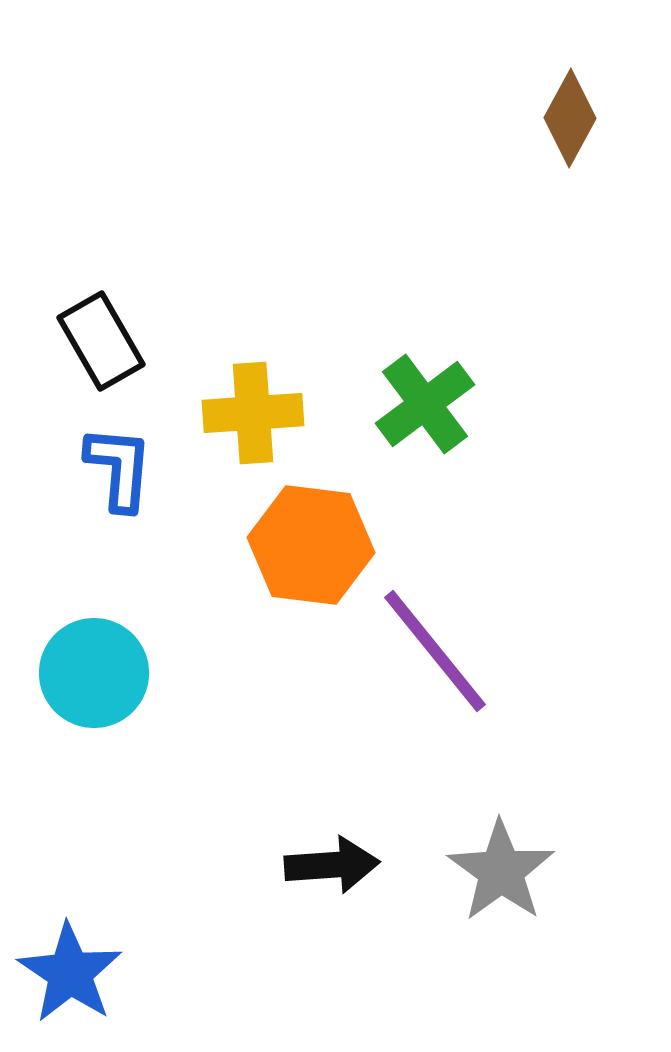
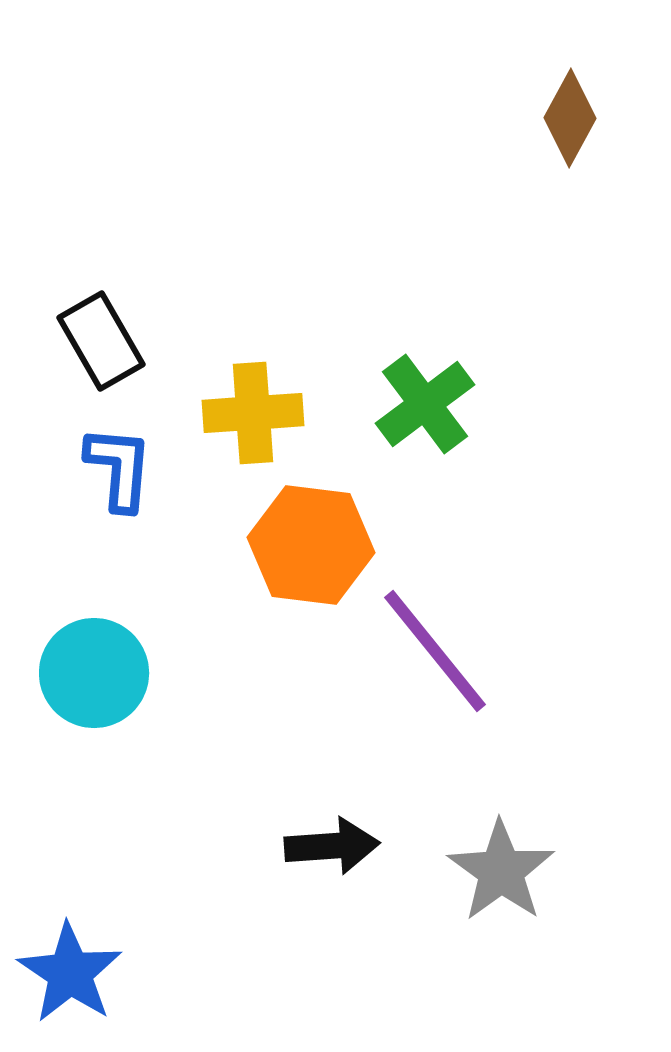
black arrow: moved 19 px up
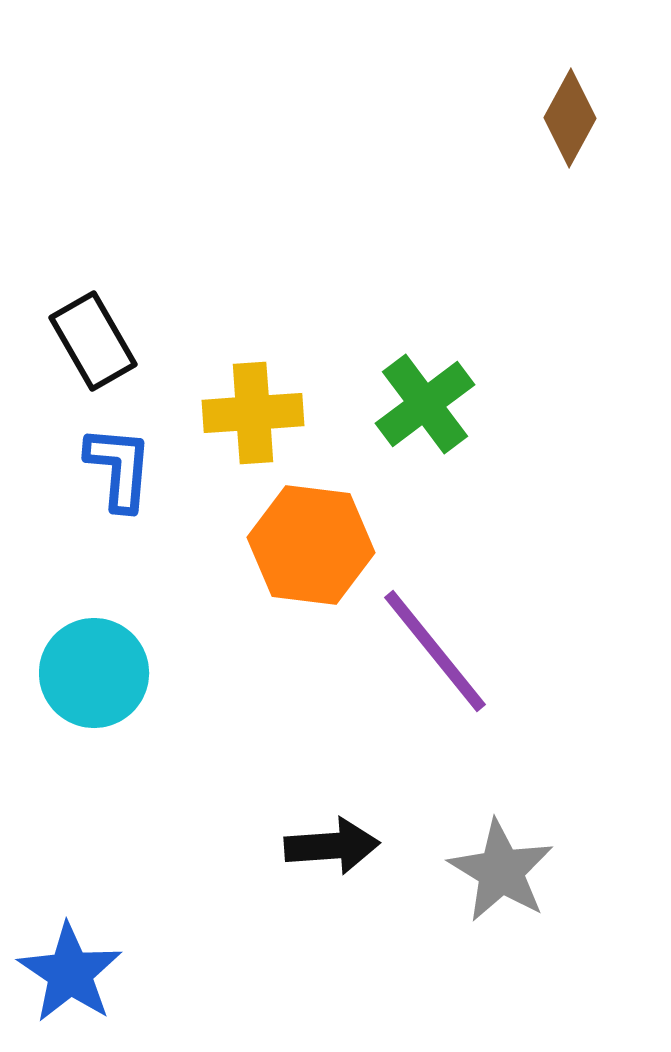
black rectangle: moved 8 px left
gray star: rotated 5 degrees counterclockwise
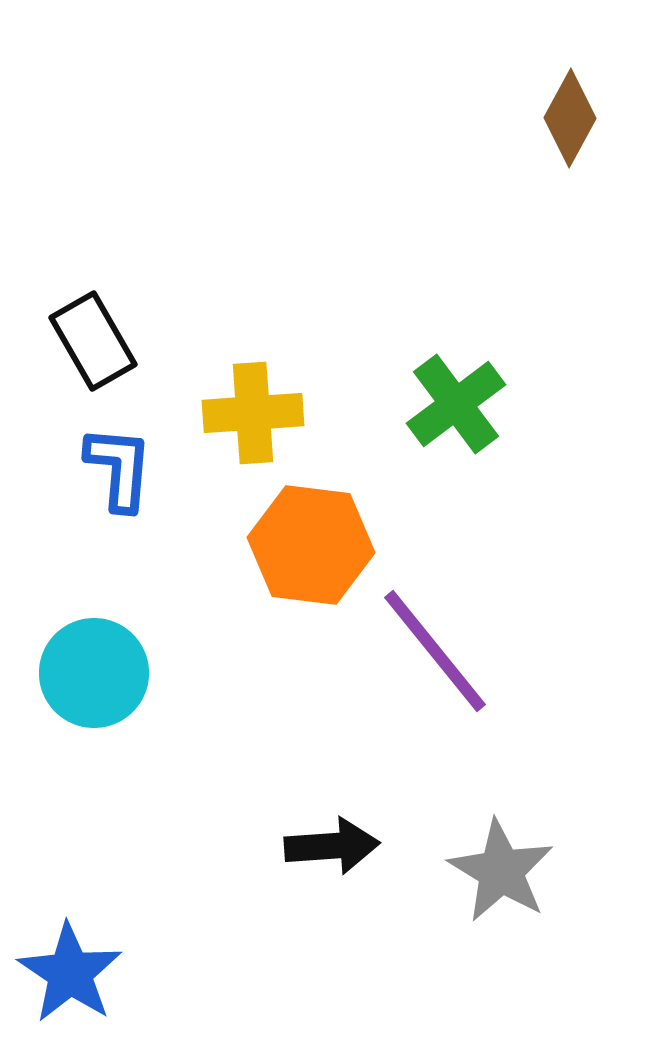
green cross: moved 31 px right
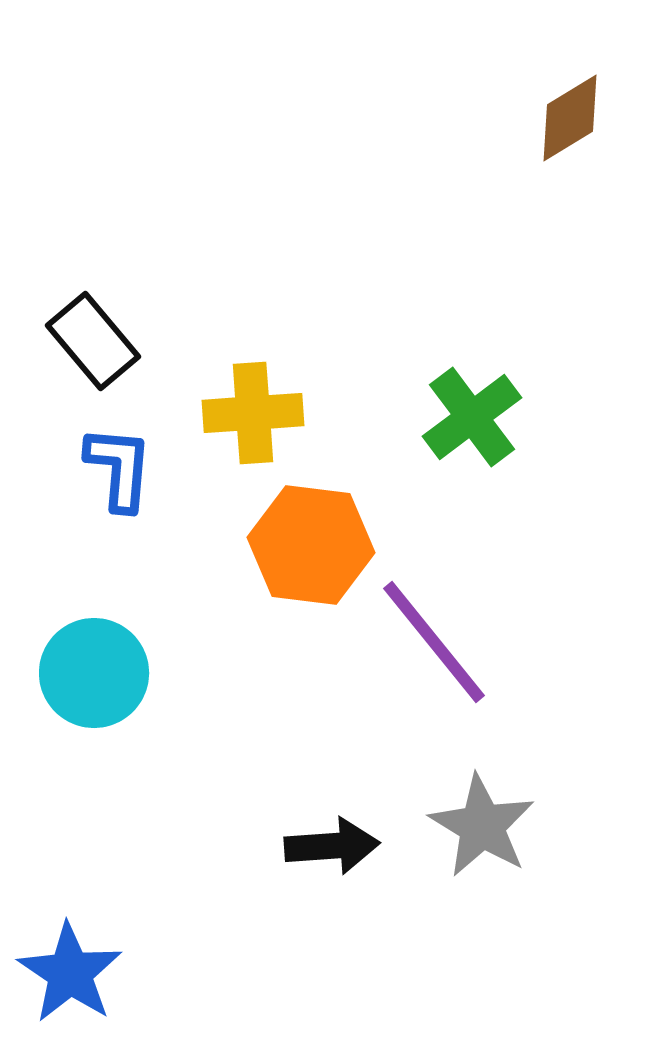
brown diamond: rotated 30 degrees clockwise
black rectangle: rotated 10 degrees counterclockwise
green cross: moved 16 px right, 13 px down
purple line: moved 1 px left, 9 px up
gray star: moved 19 px left, 45 px up
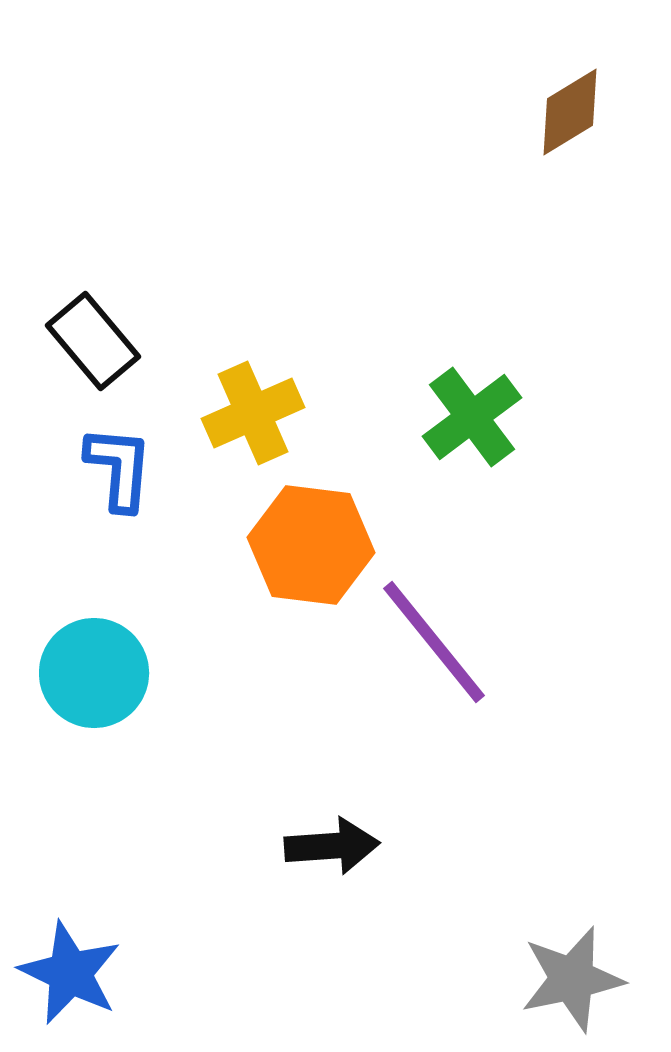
brown diamond: moved 6 px up
yellow cross: rotated 20 degrees counterclockwise
gray star: moved 90 px right, 153 px down; rotated 29 degrees clockwise
blue star: rotated 8 degrees counterclockwise
